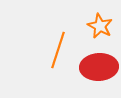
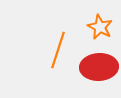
orange star: moved 1 px down
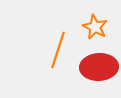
orange star: moved 5 px left
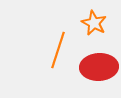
orange star: moved 1 px left, 4 px up
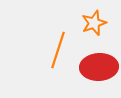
orange star: rotated 25 degrees clockwise
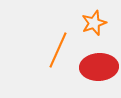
orange line: rotated 6 degrees clockwise
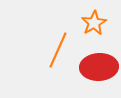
orange star: rotated 10 degrees counterclockwise
